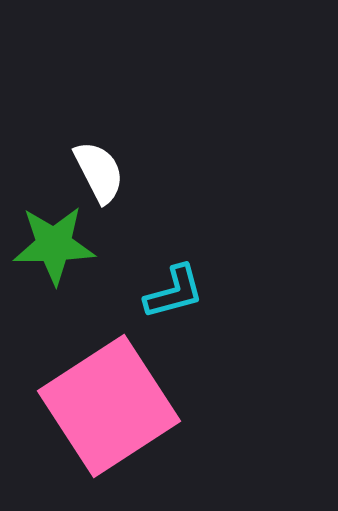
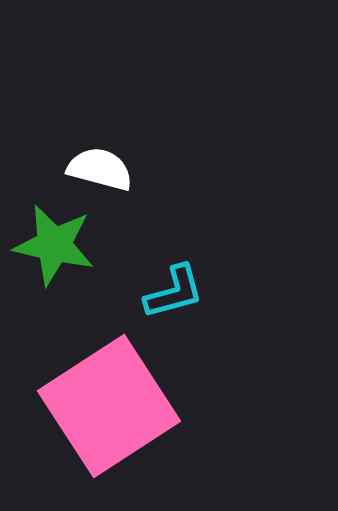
white semicircle: moved 1 px right, 3 px up; rotated 48 degrees counterclockwise
green star: rotated 14 degrees clockwise
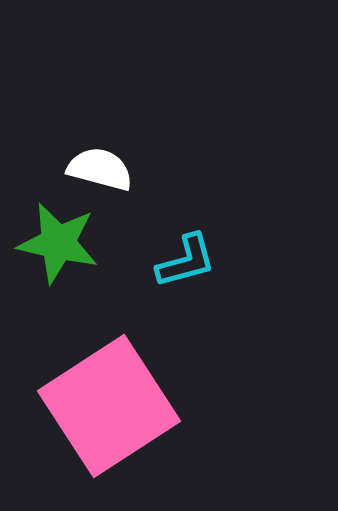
green star: moved 4 px right, 2 px up
cyan L-shape: moved 12 px right, 31 px up
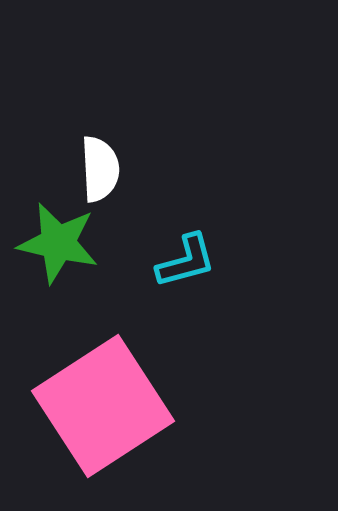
white semicircle: rotated 72 degrees clockwise
pink square: moved 6 px left
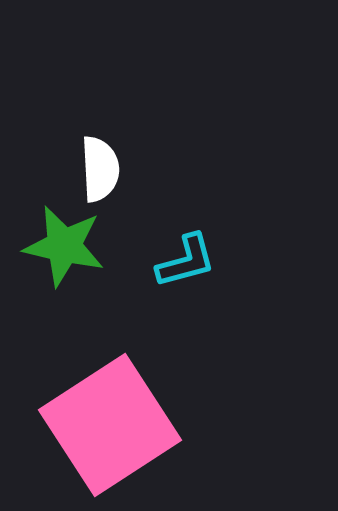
green star: moved 6 px right, 3 px down
pink square: moved 7 px right, 19 px down
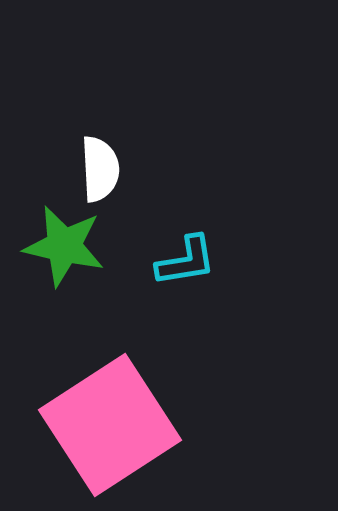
cyan L-shape: rotated 6 degrees clockwise
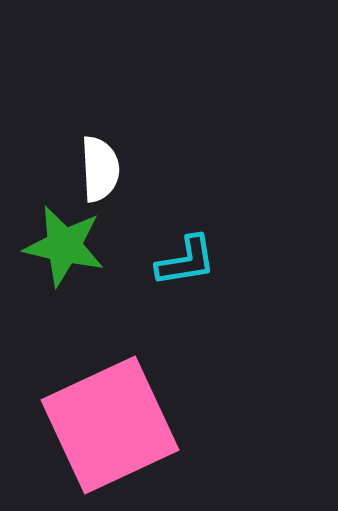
pink square: rotated 8 degrees clockwise
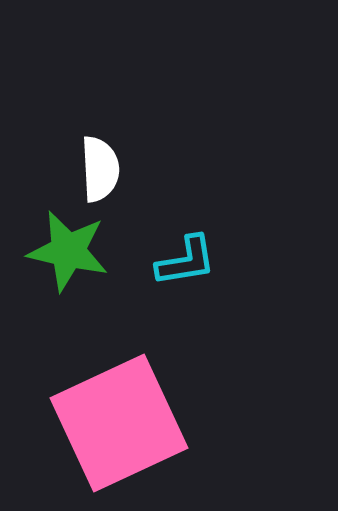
green star: moved 4 px right, 5 px down
pink square: moved 9 px right, 2 px up
